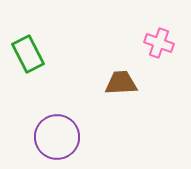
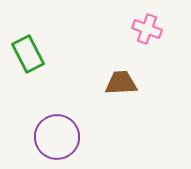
pink cross: moved 12 px left, 14 px up
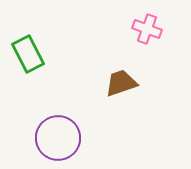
brown trapezoid: rotated 16 degrees counterclockwise
purple circle: moved 1 px right, 1 px down
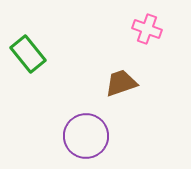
green rectangle: rotated 12 degrees counterclockwise
purple circle: moved 28 px right, 2 px up
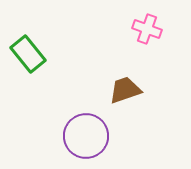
brown trapezoid: moved 4 px right, 7 px down
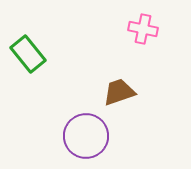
pink cross: moved 4 px left; rotated 8 degrees counterclockwise
brown trapezoid: moved 6 px left, 2 px down
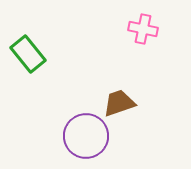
brown trapezoid: moved 11 px down
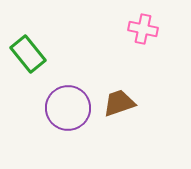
purple circle: moved 18 px left, 28 px up
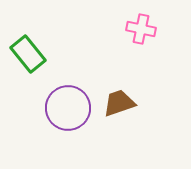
pink cross: moved 2 px left
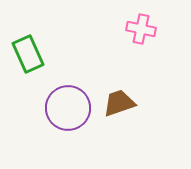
green rectangle: rotated 15 degrees clockwise
